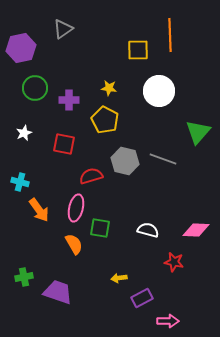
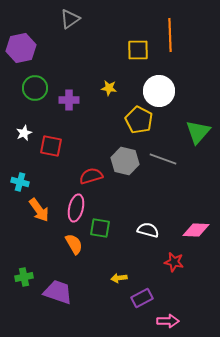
gray triangle: moved 7 px right, 10 px up
yellow pentagon: moved 34 px right
red square: moved 13 px left, 2 px down
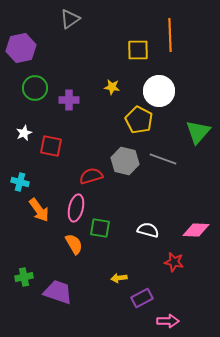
yellow star: moved 3 px right, 1 px up
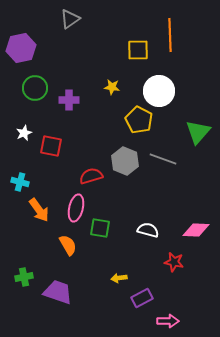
gray hexagon: rotated 8 degrees clockwise
orange semicircle: moved 6 px left, 1 px down
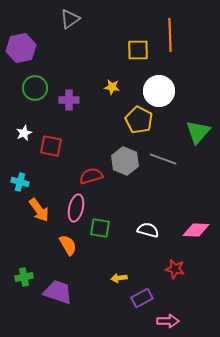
red star: moved 1 px right, 7 px down
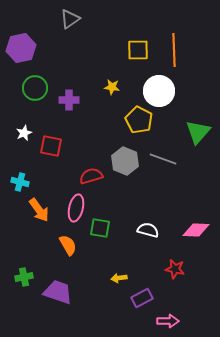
orange line: moved 4 px right, 15 px down
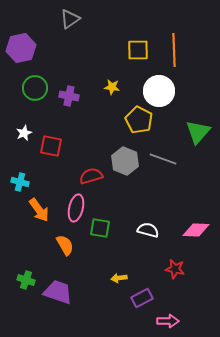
purple cross: moved 4 px up; rotated 12 degrees clockwise
orange semicircle: moved 3 px left
green cross: moved 2 px right, 3 px down; rotated 30 degrees clockwise
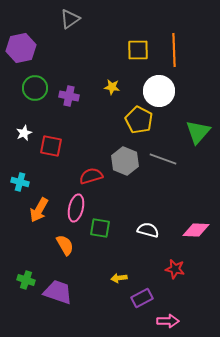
orange arrow: rotated 65 degrees clockwise
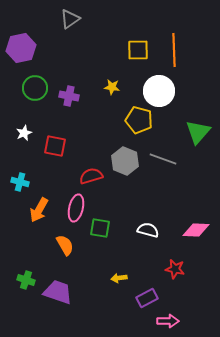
yellow pentagon: rotated 12 degrees counterclockwise
red square: moved 4 px right
purple rectangle: moved 5 px right
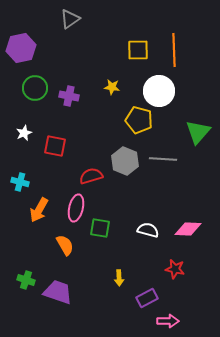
gray line: rotated 16 degrees counterclockwise
pink diamond: moved 8 px left, 1 px up
yellow arrow: rotated 84 degrees counterclockwise
